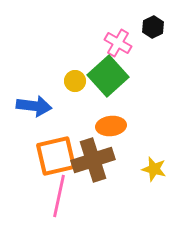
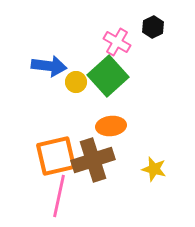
pink cross: moved 1 px left, 1 px up
yellow circle: moved 1 px right, 1 px down
blue arrow: moved 15 px right, 40 px up
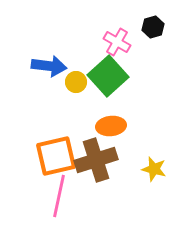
black hexagon: rotated 10 degrees clockwise
brown cross: moved 3 px right
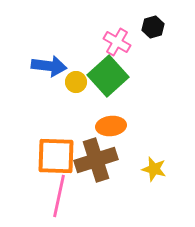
orange square: rotated 15 degrees clockwise
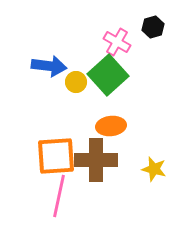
green square: moved 1 px up
orange square: rotated 6 degrees counterclockwise
brown cross: rotated 18 degrees clockwise
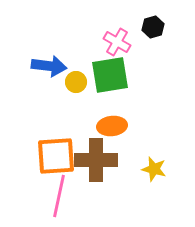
green square: moved 2 px right; rotated 33 degrees clockwise
orange ellipse: moved 1 px right
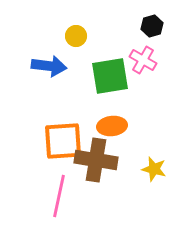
black hexagon: moved 1 px left, 1 px up
pink cross: moved 26 px right, 18 px down
green square: moved 1 px down
yellow circle: moved 46 px up
orange square: moved 7 px right, 15 px up
brown cross: rotated 9 degrees clockwise
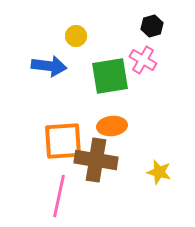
yellow star: moved 5 px right, 3 px down
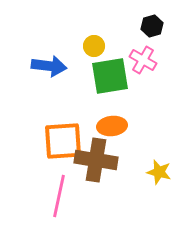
yellow circle: moved 18 px right, 10 px down
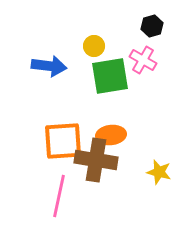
orange ellipse: moved 1 px left, 9 px down
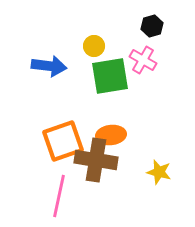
orange square: rotated 15 degrees counterclockwise
